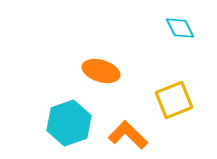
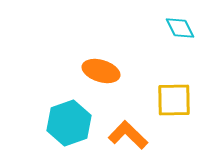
yellow square: rotated 21 degrees clockwise
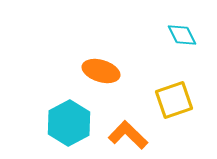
cyan diamond: moved 2 px right, 7 px down
yellow square: rotated 18 degrees counterclockwise
cyan hexagon: rotated 9 degrees counterclockwise
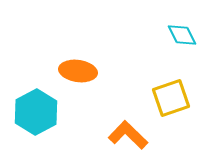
orange ellipse: moved 23 px left; rotated 9 degrees counterclockwise
yellow square: moved 3 px left, 2 px up
cyan hexagon: moved 33 px left, 11 px up
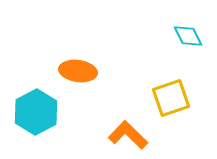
cyan diamond: moved 6 px right, 1 px down
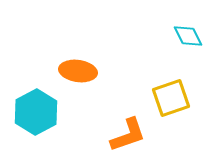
orange L-shape: rotated 117 degrees clockwise
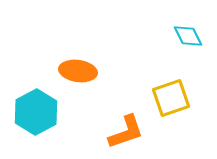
orange L-shape: moved 2 px left, 3 px up
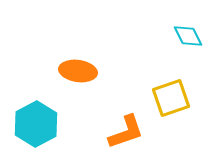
cyan hexagon: moved 12 px down
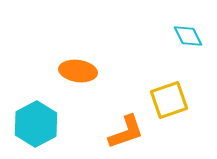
yellow square: moved 2 px left, 2 px down
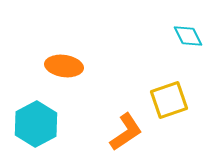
orange ellipse: moved 14 px left, 5 px up
orange L-shape: rotated 15 degrees counterclockwise
